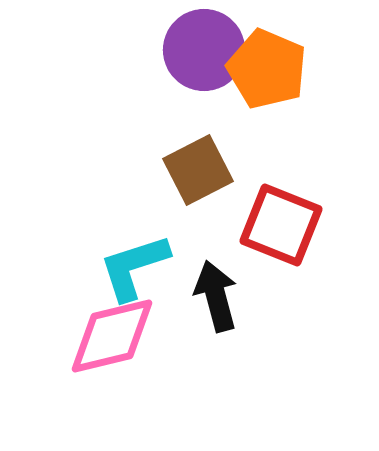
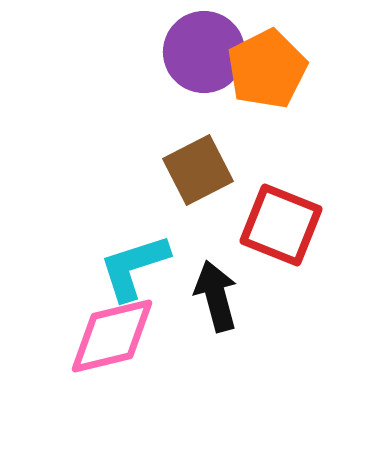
purple circle: moved 2 px down
orange pentagon: rotated 22 degrees clockwise
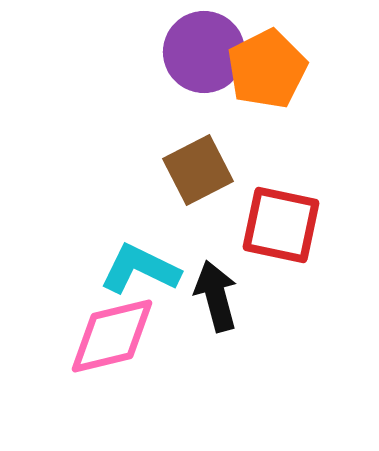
red square: rotated 10 degrees counterclockwise
cyan L-shape: moved 6 px right, 2 px down; rotated 44 degrees clockwise
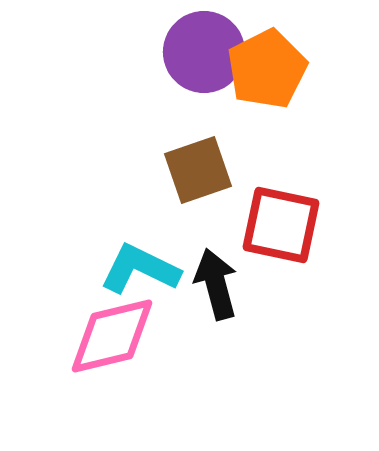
brown square: rotated 8 degrees clockwise
black arrow: moved 12 px up
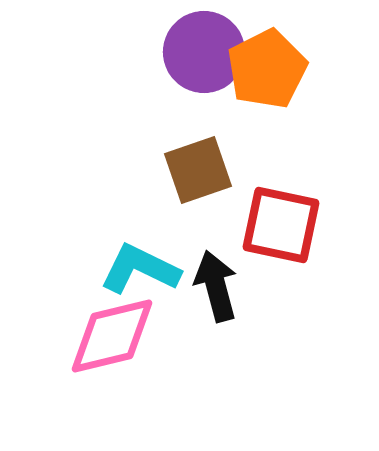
black arrow: moved 2 px down
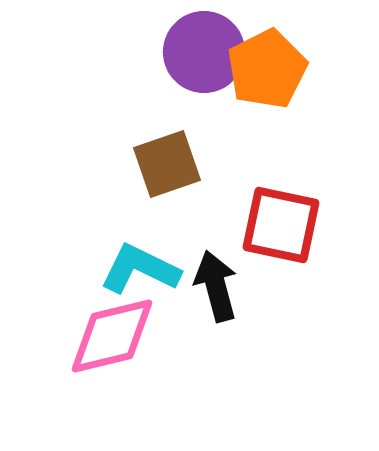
brown square: moved 31 px left, 6 px up
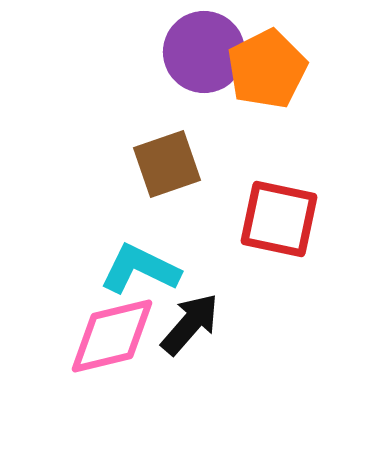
red square: moved 2 px left, 6 px up
black arrow: moved 26 px left, 38 px down; rotated 56 degrees clockwise
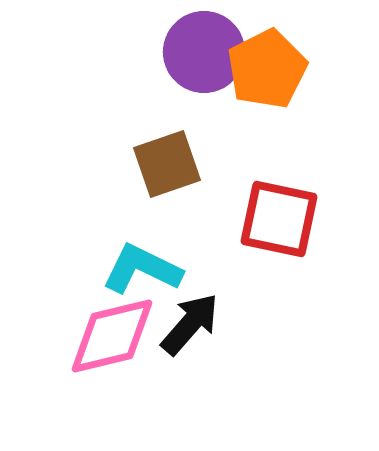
cyan L-shape: moved 2 px right
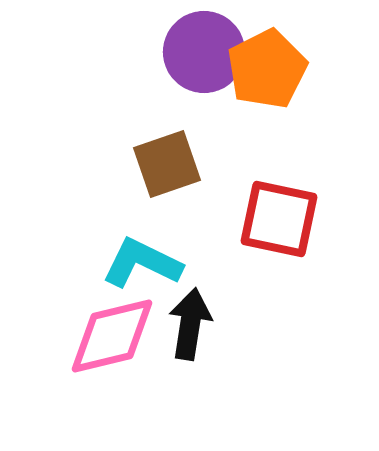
cyan L-shape: moved 6 px up
black arrow: rotated 32 degrees counterclockwise
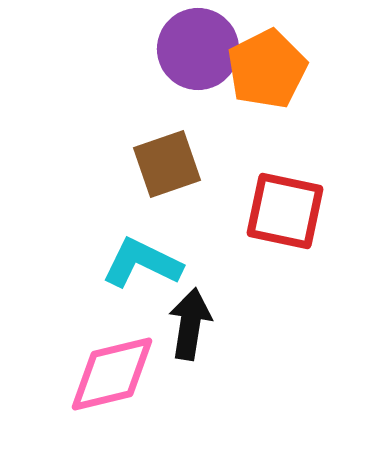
purple circle: moved 6 px left, 3 px up
red square: moved 6 px right, 8 px up
pink diamond: moved 38 px down
